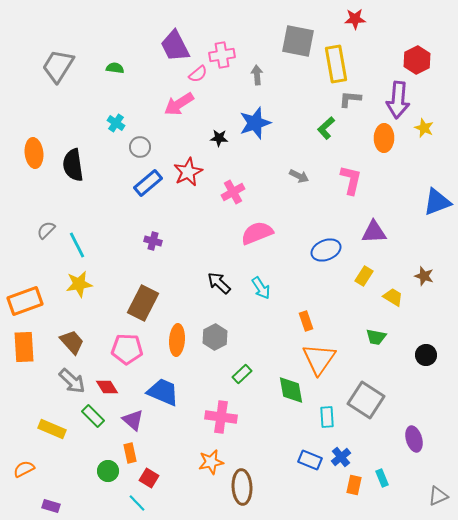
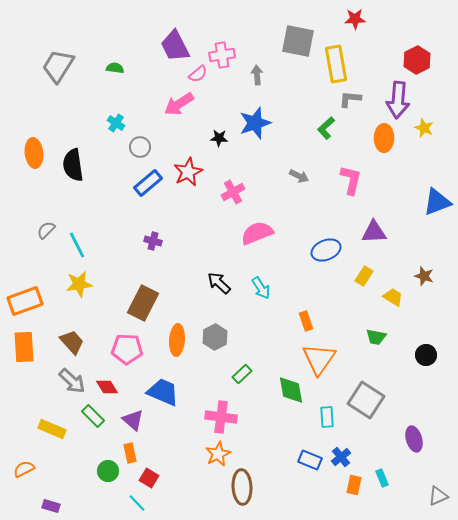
orange star at (211, 462): moved 7 px right, 8 px up; rotated 15 degrees counterclockwise
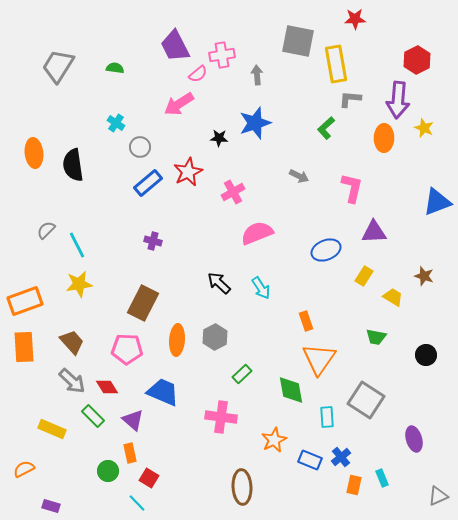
pink L-shape at (351, 180): moved 1 px right, 8 px down
orange star at (218, 454): moved 56 px right, 14 px up
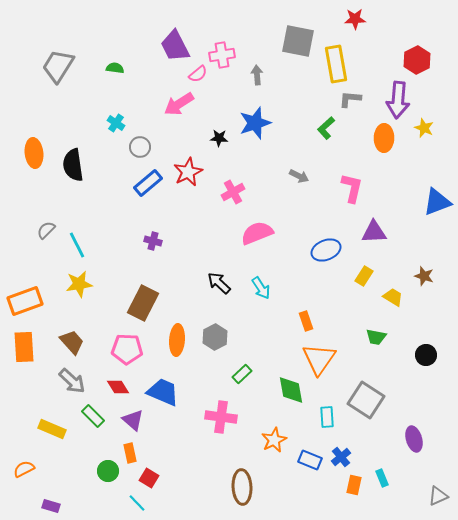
red diamond at (107, 387): moved 11 px right
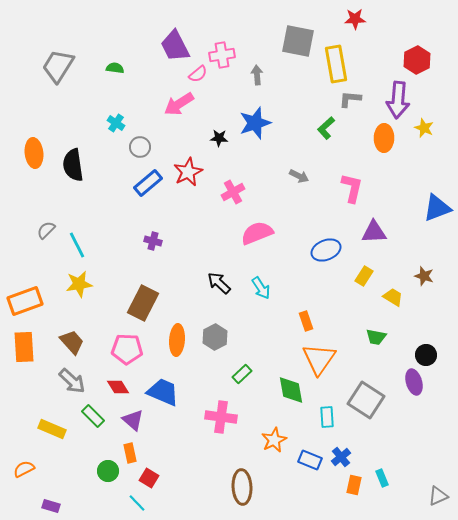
blue triangle at (437, 202): moved 6 px down
purple ellipse at (414, 439): moved 57 px up
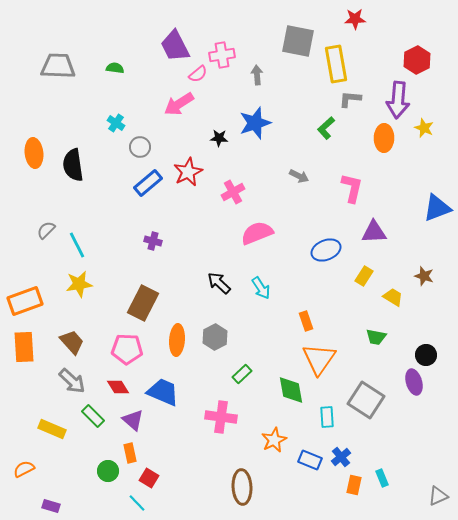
gray trapezoid at (58, 66): rotated 60 degrees clockwise
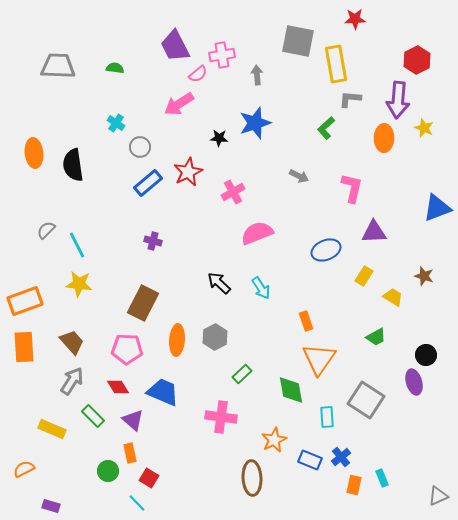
yellow star at (79, 284): rotated 16 degrees clockwise
green trapezoid at (376, 337): rotated 40 degrees counterclockwise
gray arrow at (72, 381): rotated 100 degrees counterclockwise
brown ellipse at (242, 487): moved 10 px right, 9 px up
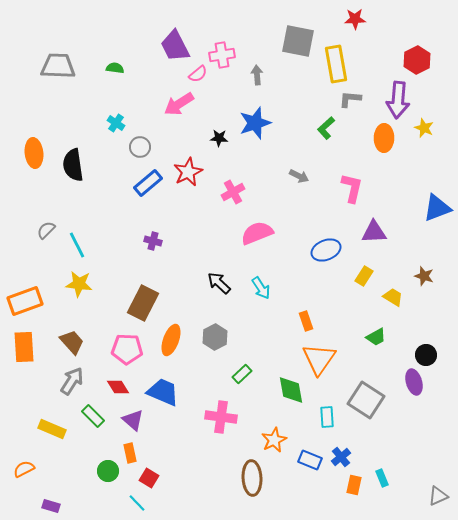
orange ellipse at (177, 340): moved 6 px left; rotated 16 degrees clockwise
